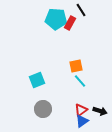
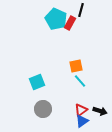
black line: rotated 48 degrees clockwise
cyan pentagon: rotated 20 degrees clockwise
cyan square: moved 2 px down
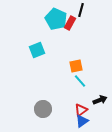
cyan square: moved 32 px up
black arrow: moved 11 px up; rotated 40 degrees counterclockwise
